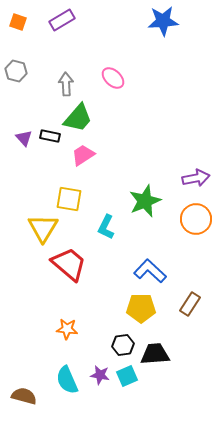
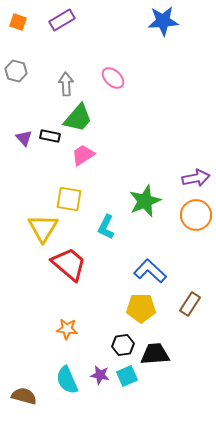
orange circle: moved 4 px up
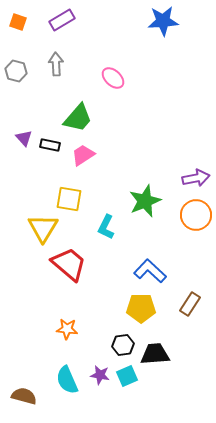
gray arrow: moved 10 px left, 20 px up
black rectangle: moved 9 px down
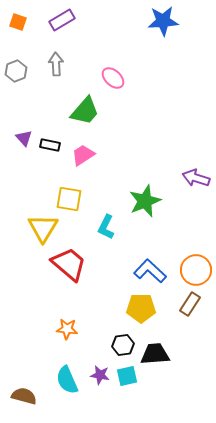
gray hexagon: rotated 25 degrees clockwise
green trapezoid: moved 7 px right, 7 px up
purple arrow: rotated 152 degrees counterclockwise
orange circle: moved 55 px down
cyan square: rotated 10 degrees clockwise
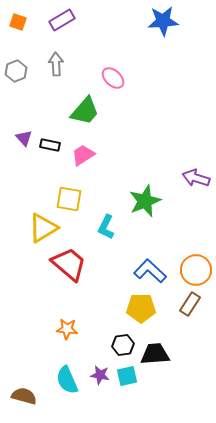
yellow triangle: rotated 28 degrees clockwise
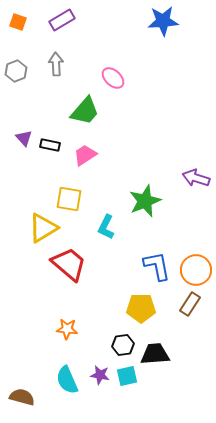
pink trapezoid: moved 2 px right
blue L-shape: moved 7 px right, 5 px up; rotated 36 degrees clockwise
brown semicircle: moved 2 px left, 1 px down
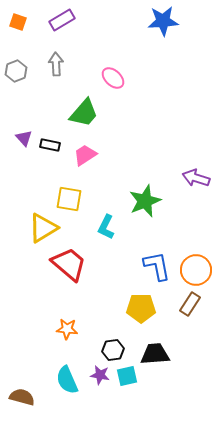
green trapezoid: moved 1 px left, 2 px down
black hexagon: moved 10 px left, 5 px down
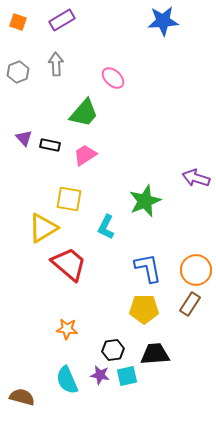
gray hexagon: moved 2 px right, 1 px down
blue L-shape: moved 9 px left, 2 px down
yellow pentagon: moved 3 px right, 1 px down
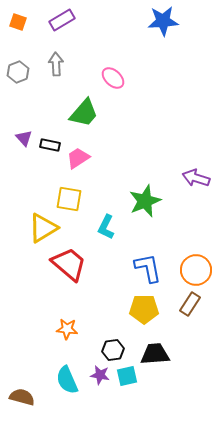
pink trapezoid: moved 7 px left, 3 px down
